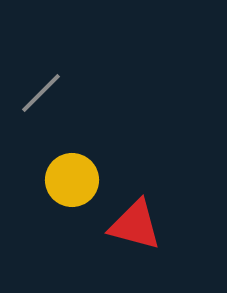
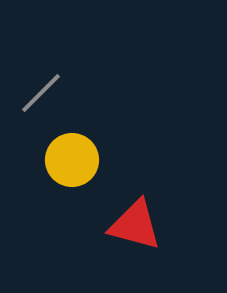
yellow circle: moved 20 px up
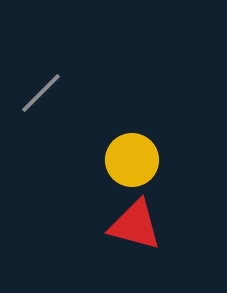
yellow circle: moved 60 px right
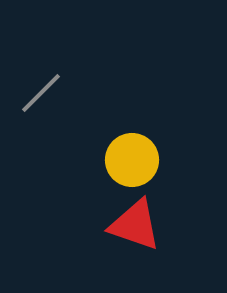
red triangle: rotated 4 degrees clockwise
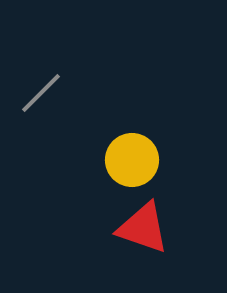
red triangle: moved 8 px right, 3 px down
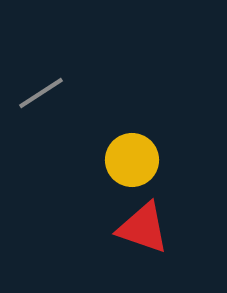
gray line: rotated 12 degrees clockwise
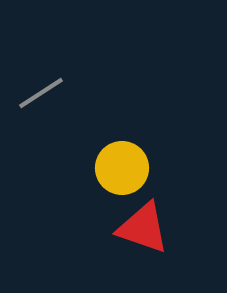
yellow circle: moved 10 px left, 8 px down
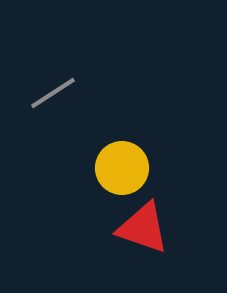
gray line: moved 12 px right
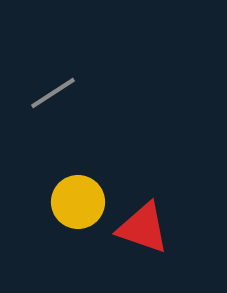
yellow circle: moved 44 px left, 34 px down
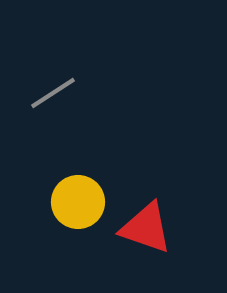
red triangle: moved 3 px right
